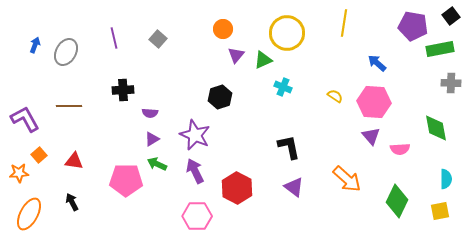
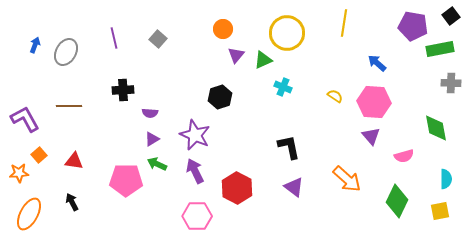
pink semicircle at (400, 149): moved 4 px right, 7 px down; rotated 12 degrees counterclockwise
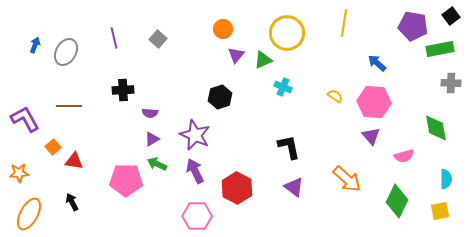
orange square at (39, 155): moved 14 px right, 8 px up
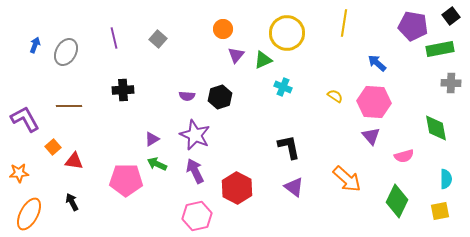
purple semicircle at (150, 113): moved 37 px right, 17 px up
pink hexagon at (197, 216): rotated 12 degrees counterclockwise
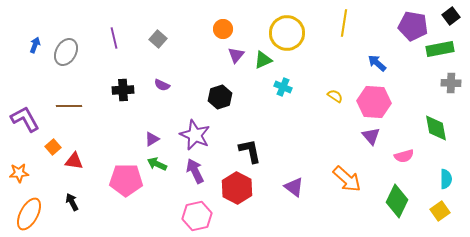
purple semicircle at (187, 96): moved 25 px left, 11 px up; rotated 21 degrees clockwise
black L-shape at (289, 147): moved 39 px left, 4 px down
yellow square at (440, 211): rotated 24 degrees counterclockwise
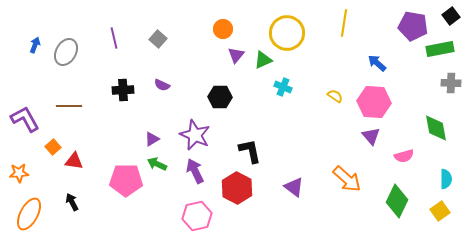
black hexagon at (220, 97): rotated 20 degrees clockwise
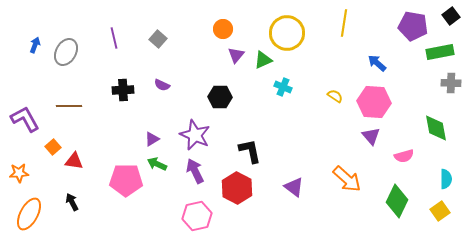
green rectangle at (440, 49): moved 3 px down
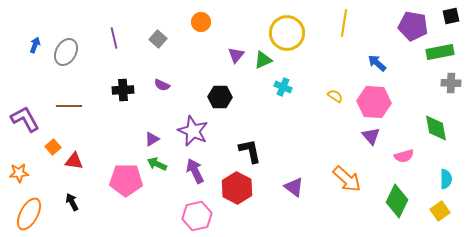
black square at (451, 16): rotated 24 degrees clockwise
orange circle at (223, 29): moved 22 px left, 7 px up
purple star at (195, 135): moved 2 px left, 4 px up
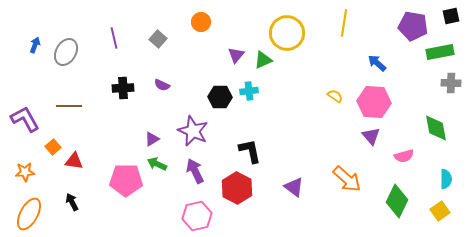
cyan cross at (283, 87): moved 34 px left, 4 px down; rotated 30 degrees counterclockwise
black cross at (123, 90): moved 2 px up
orange star at (19, 173): moved 6 px right, 1 px up
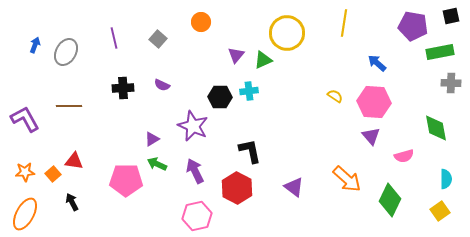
purple star at (193, 131): moved 5 px up
orange square at (53, 147): moved 27 px down
green diamond at (397, 201): moved 7 px left, 1 px up
orange ellipse at (29, 214): moved 4 px left
